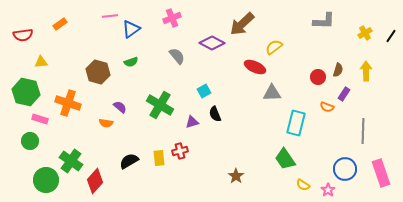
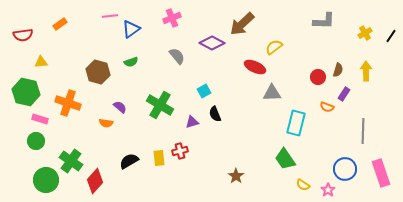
green circle at (30, 141): moved 6 px right
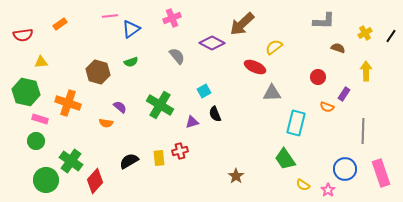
brown semicircle at (338, 70): moved 22 px up; rotated 88 degrees counterclockwise
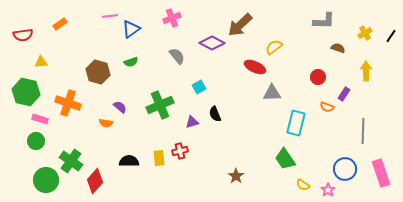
brown arrow at (242, 24): moved 2 px left, 1 px down
cyan square at (204, 91): moved 5 px left, 4 px up
green cross at (160, 105): rotated 36 degrees clockwise
black semicircle at (129, 161): rotated 30 degrees clockwise
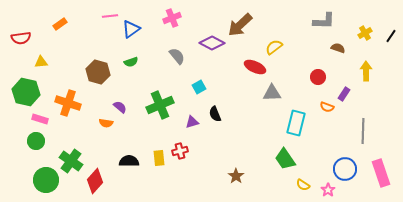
red semicircle at (23, 35): moved 2 px left, 3 px down
